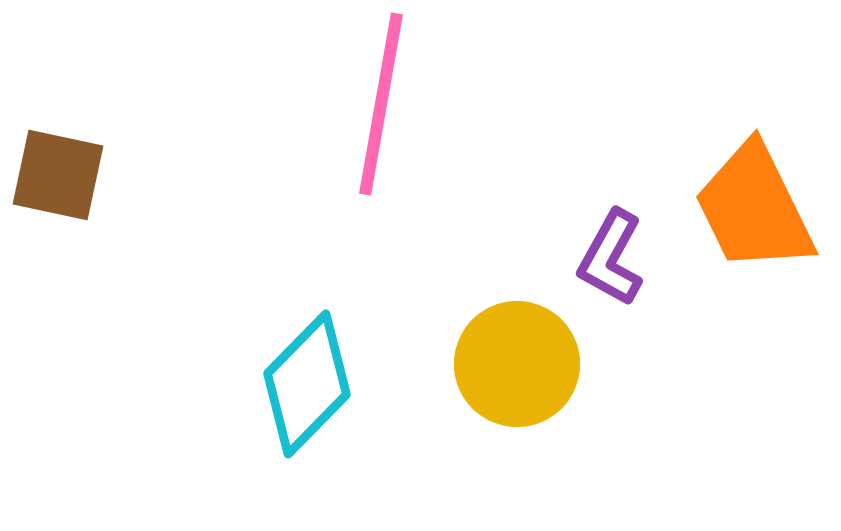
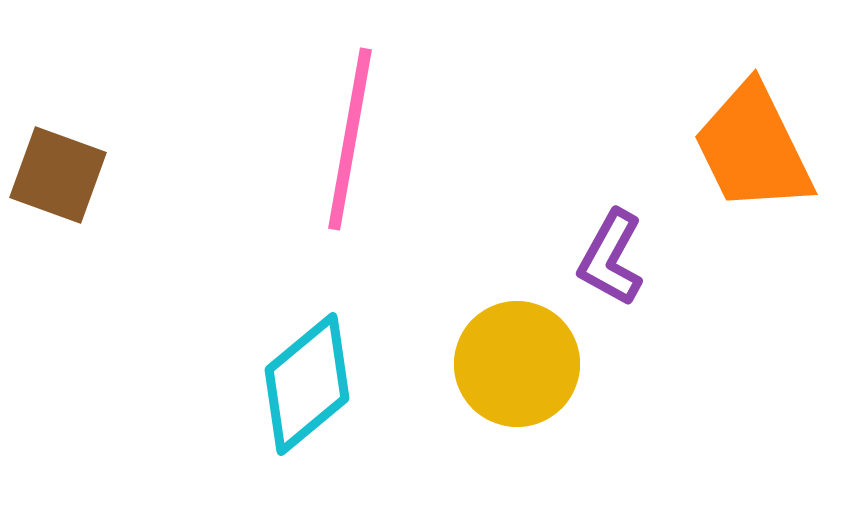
pink line: moved 31 px left, 35 px down
brown square: rotated 8 degrees clockwise
orange trapezoid: moved 1 px left, 60 px up
cyan diamond: rotated 6 degrees clockwise
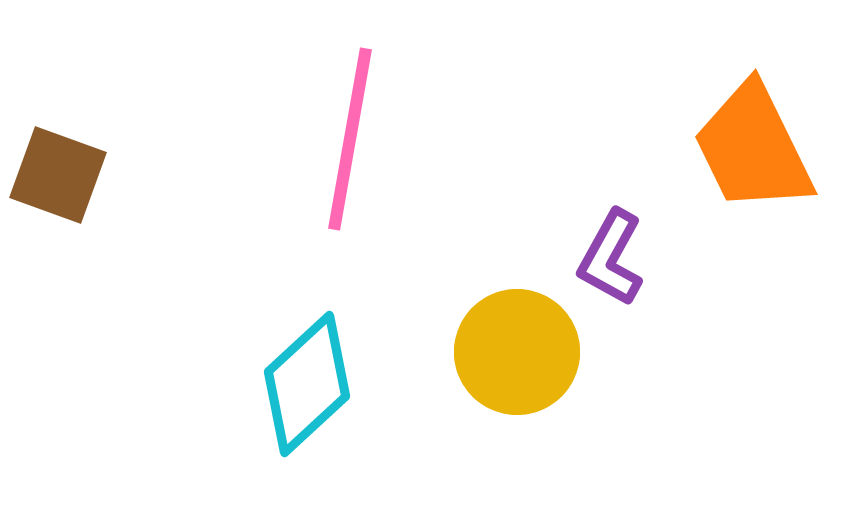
yellow circle: moved 12 px up
cyan diamond: rotated 3 degrees counterclockwise
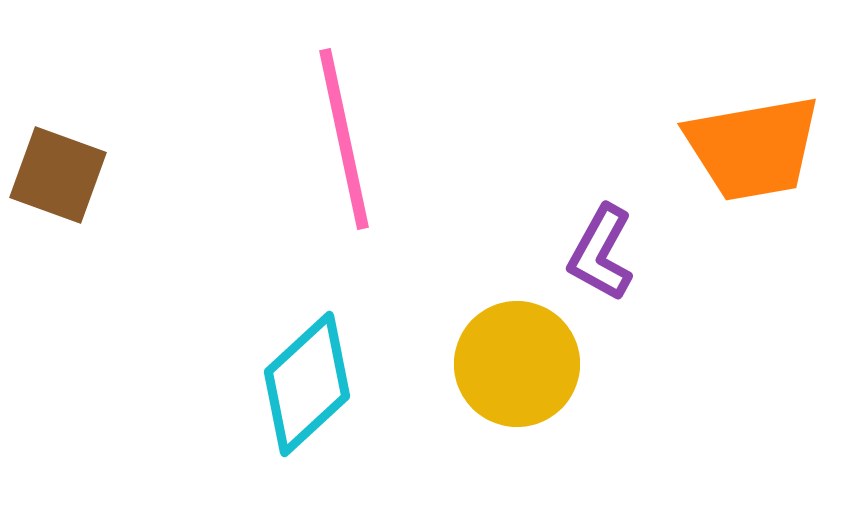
pink line: moved 6 px left; rotated 22 degrees counterclockwise
orange trapezoid: rotated 74 degrees counterclockwise
purple L-shape: moved 10 px left, 5 px up
yellow circle: moved 12 px down
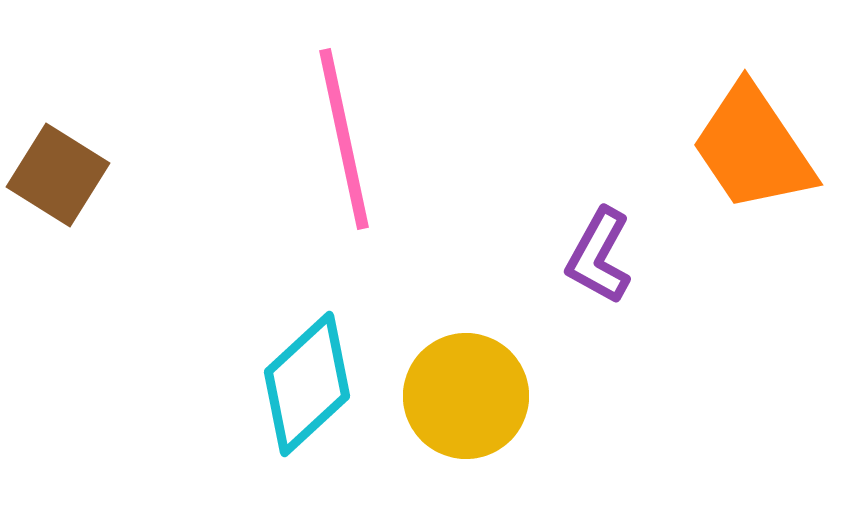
orange trapezoid: rotated 66 degrees clockwise
brown square: rotated 12 degrees clockwise
purple L-shape: moved 2 px left, 3 px down
yellow circle: moved 51 px left, 32 px down
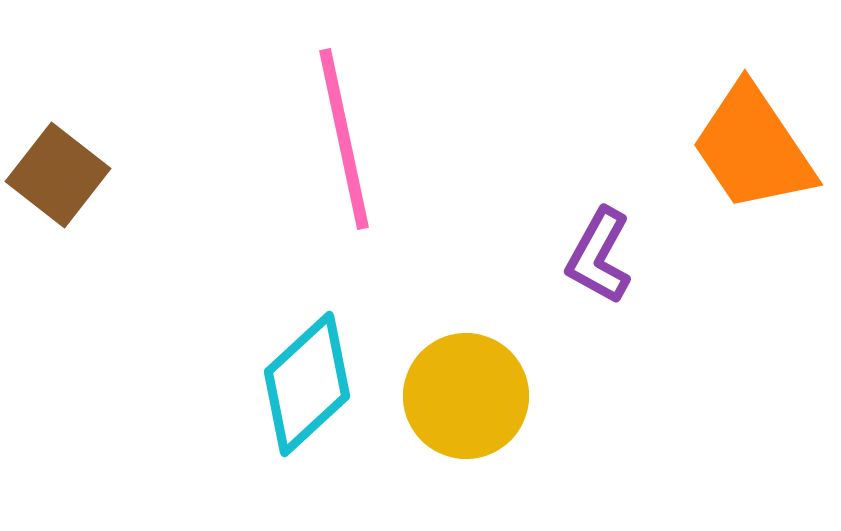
brown square: rotated 6 degrees clockwise
